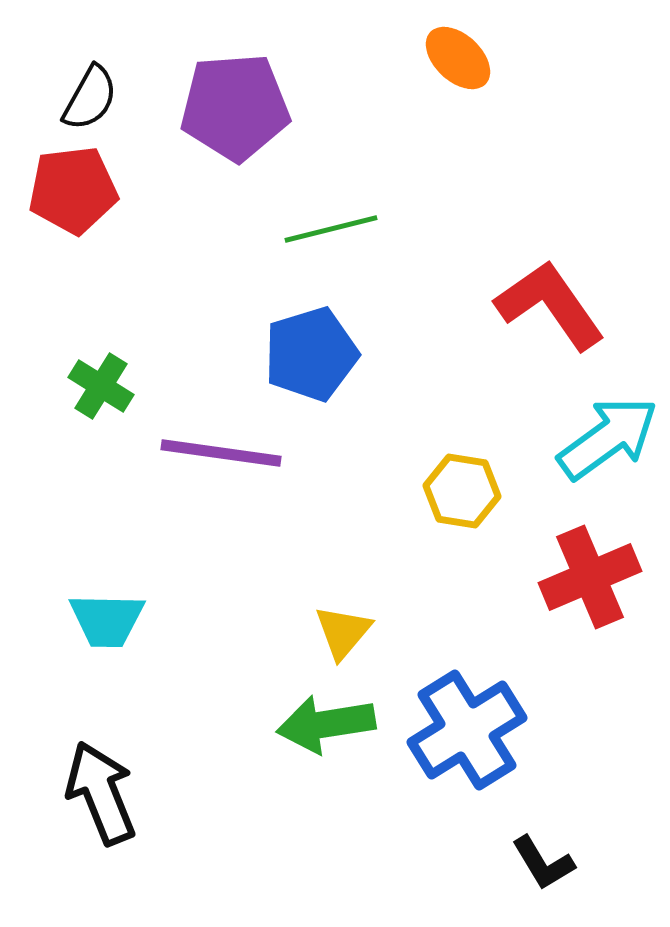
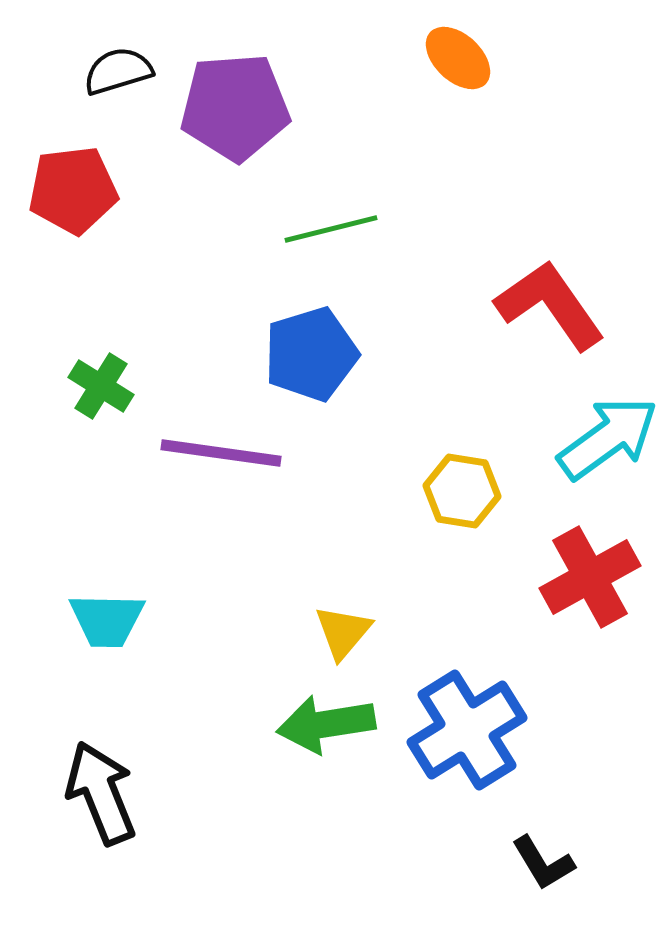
black semicircle: moved 28 px right, 27 px up; rotated 136 degrees counterclockwise
red cross: rotated 6 degrees counterclockwise
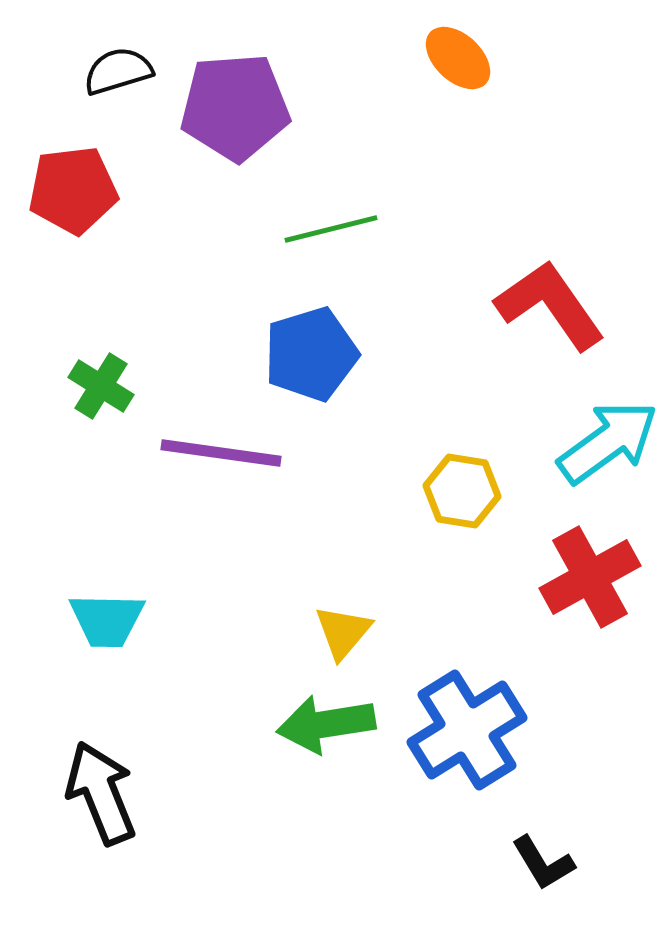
cyan arrow: moved 4 px down
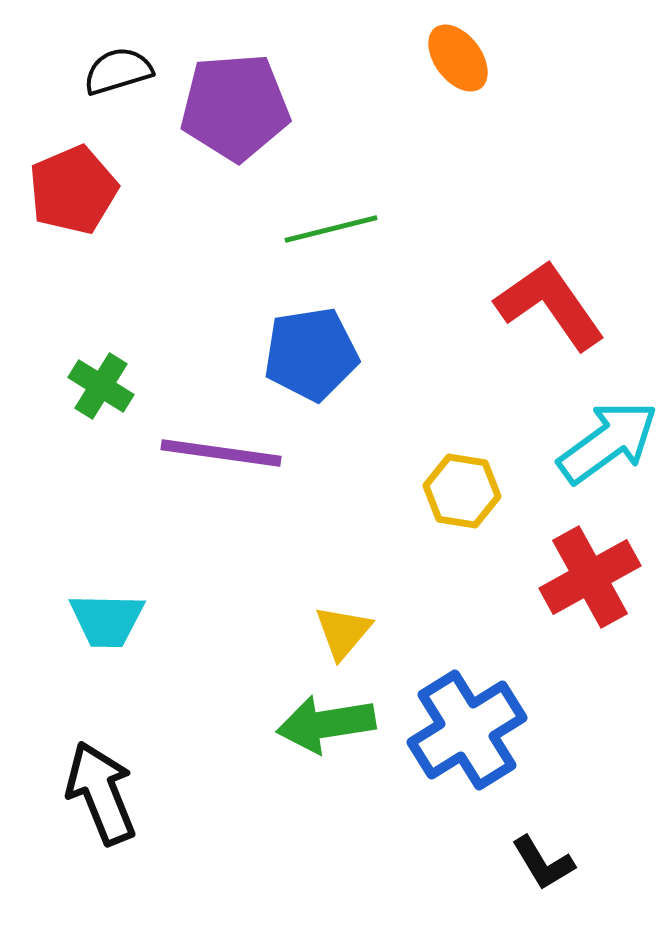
orange ellipse: rotated 10 degrees clockwise
red pentagon: rotated 16 degrees counterclockwise
blue pentagon: rotated 8 degrees clockwise
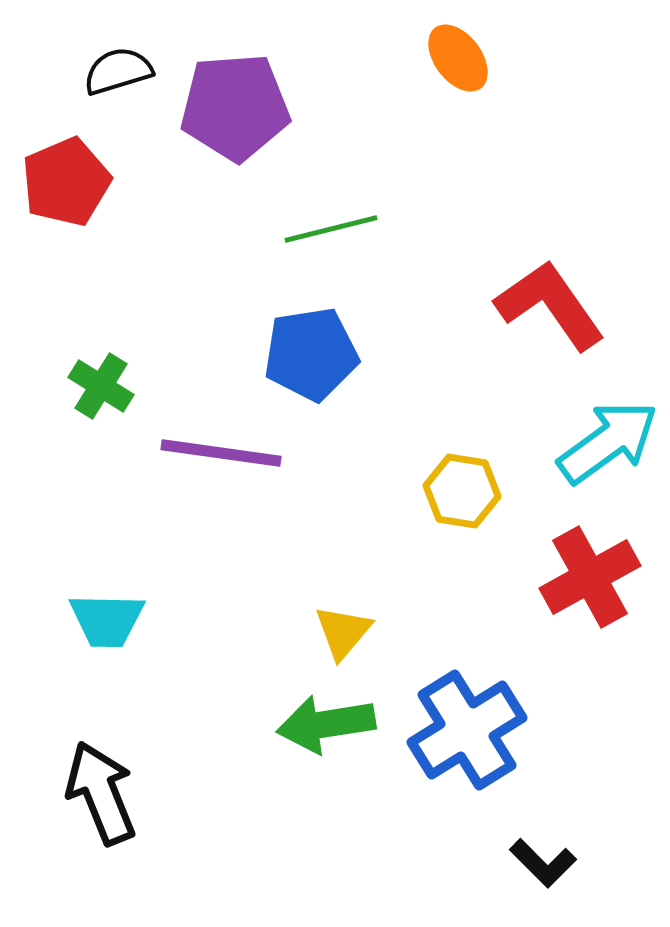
red pentagon: moved 7 px left, 8 px up
black L-shape: rotated 14 degrees counterclockwise
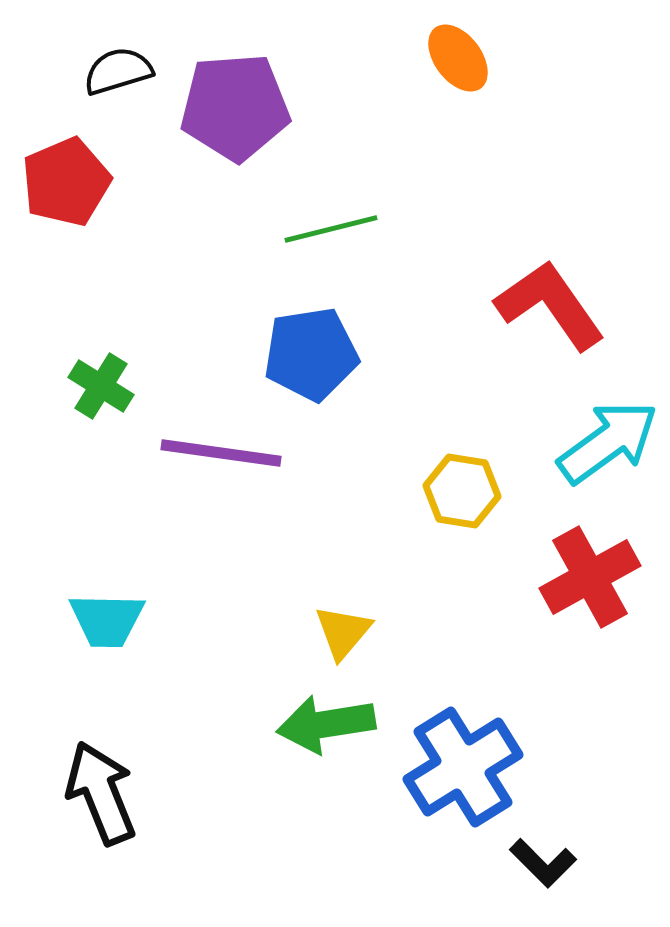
blue cross: moved 4 px left, 37 px down
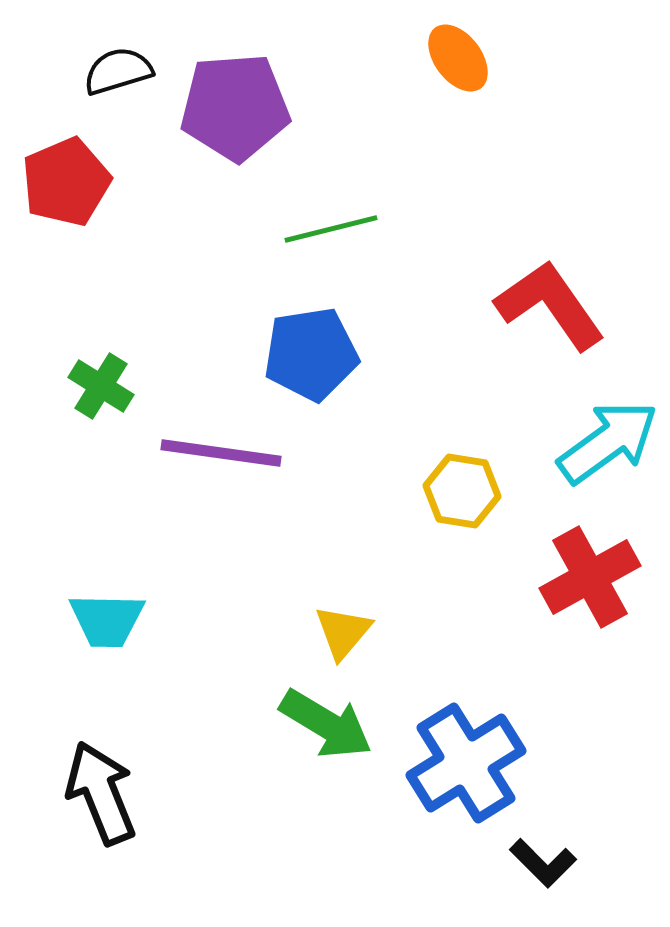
green arrow: rotated 140 degrees counterclockwise
blue cross: moved 3 px right, 4 px up
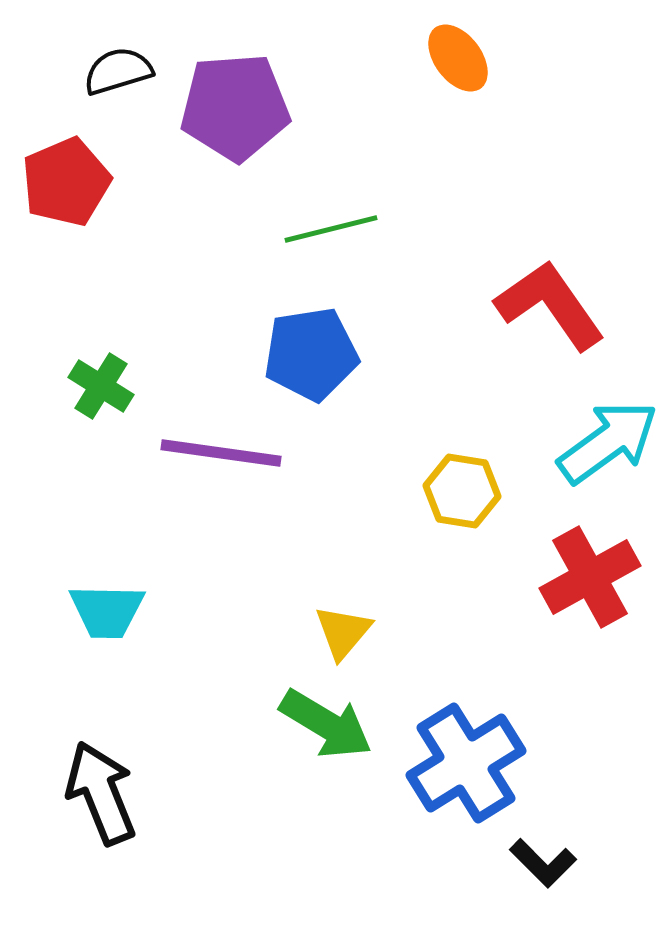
cyan trapezoid: moved 9 px up
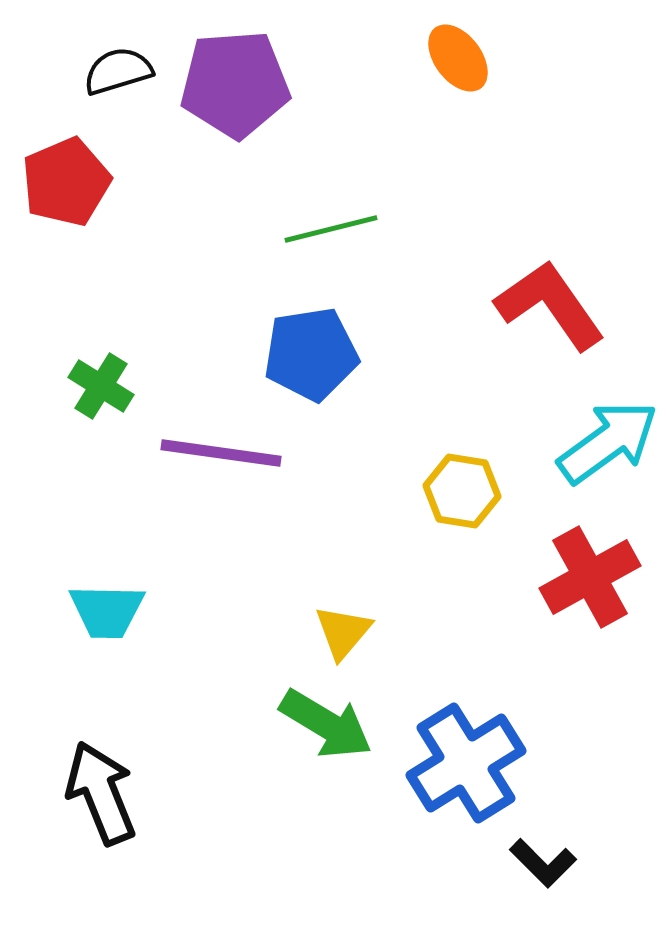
purple pentagon: moved 23 px up
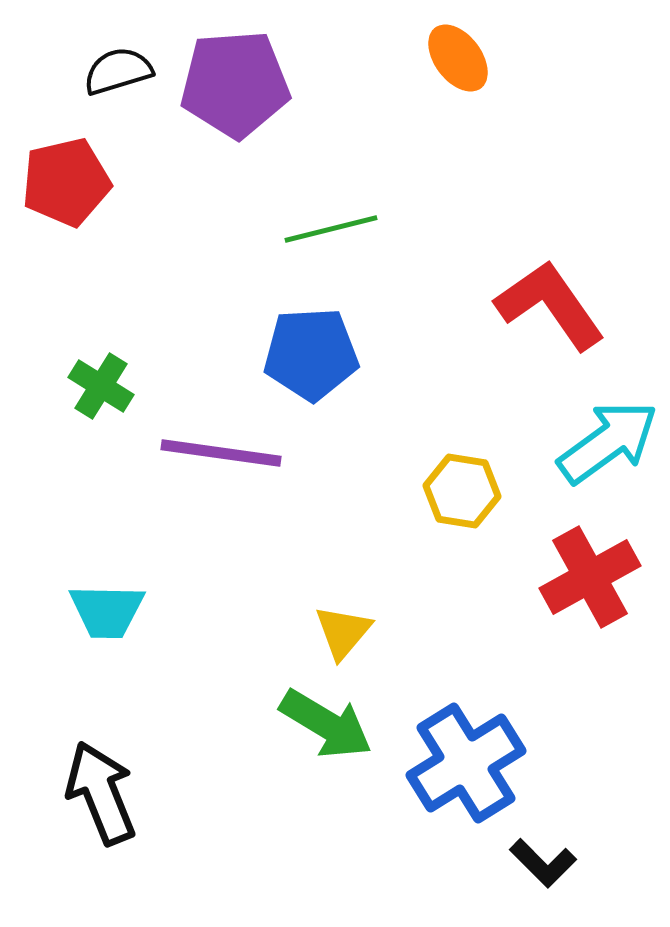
red pentagon: rotated 10 degrees clockwise
blue pentagon: rotated 6 degrees clockwise
